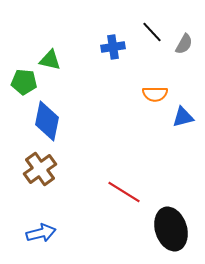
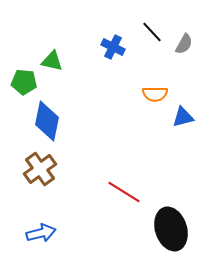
blue cross: rotated 35 degrees clockwise
green triangle: moved 2 px right, 1 px down
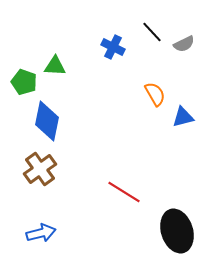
gray semicircle: rotated 35 degrees clockwise
green triangle: moved 3 px right, 5 px down; rotated 10 degrees counterclockwise
green pentagon: rotated 15 degrees clockwise
orange semicircle: rotated 120 degrees counterclockwise
black ellipse: moved 6 px right, 2 px down
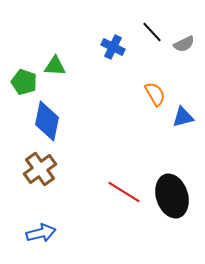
black ellipse: moved 5 px left, 35 px up
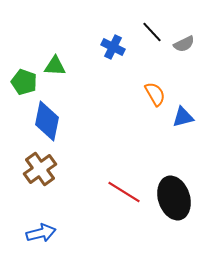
black ellipse: moved 2 px right, 2 px down
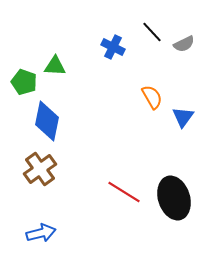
orange semicircle: moved 3 px left, 3 px down
blue triangle: rotated 40 degrees counterclockwise
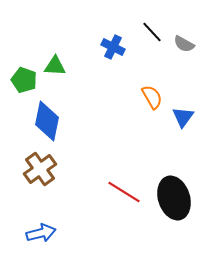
gray semicircle: rotated 55 degrees clockwise
green pentagon: moved 2 px up
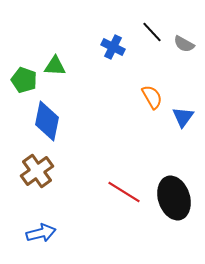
brown cross: moved 3 px left, 2 px down
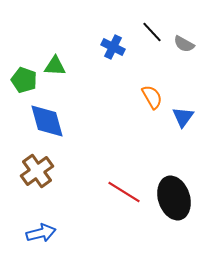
blue diamond: rotated 27 degrees counterclockwise
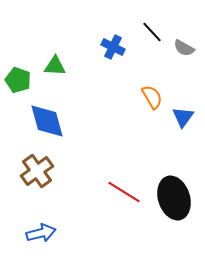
gray semicircle: moved 4 px down
green pentagon: moved 6 px left
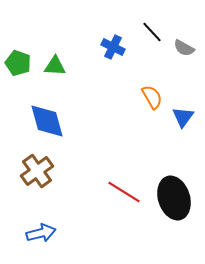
green pentagon: moved 17 px up
